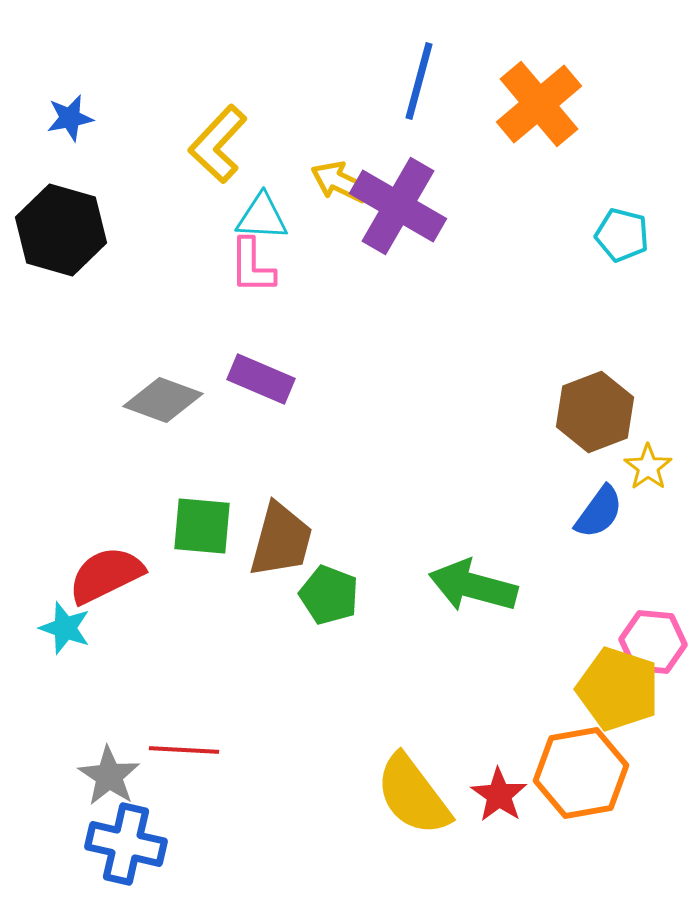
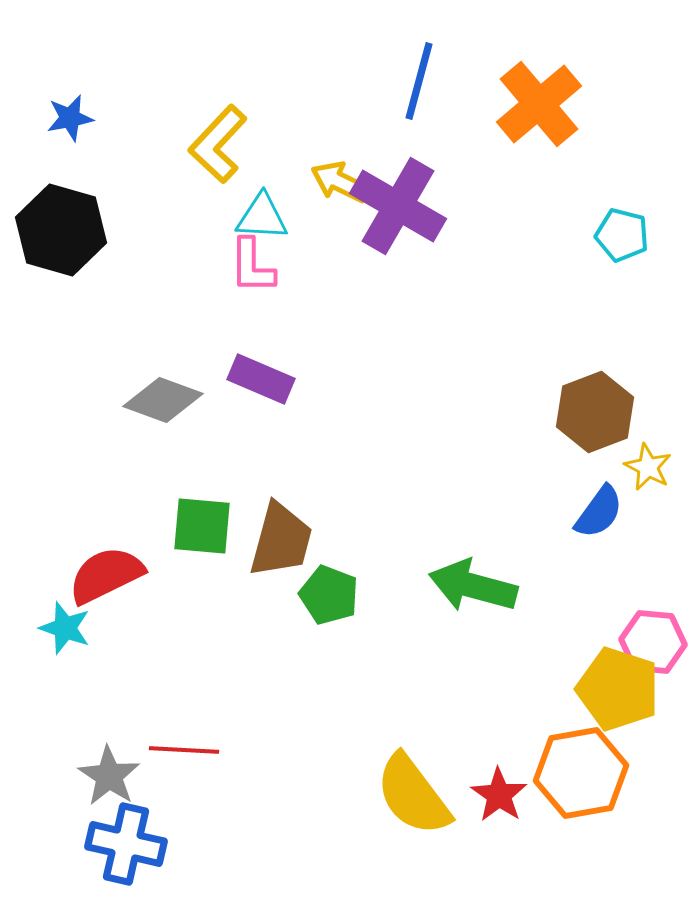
yellow star: rotated 9 degrees counterclockwise
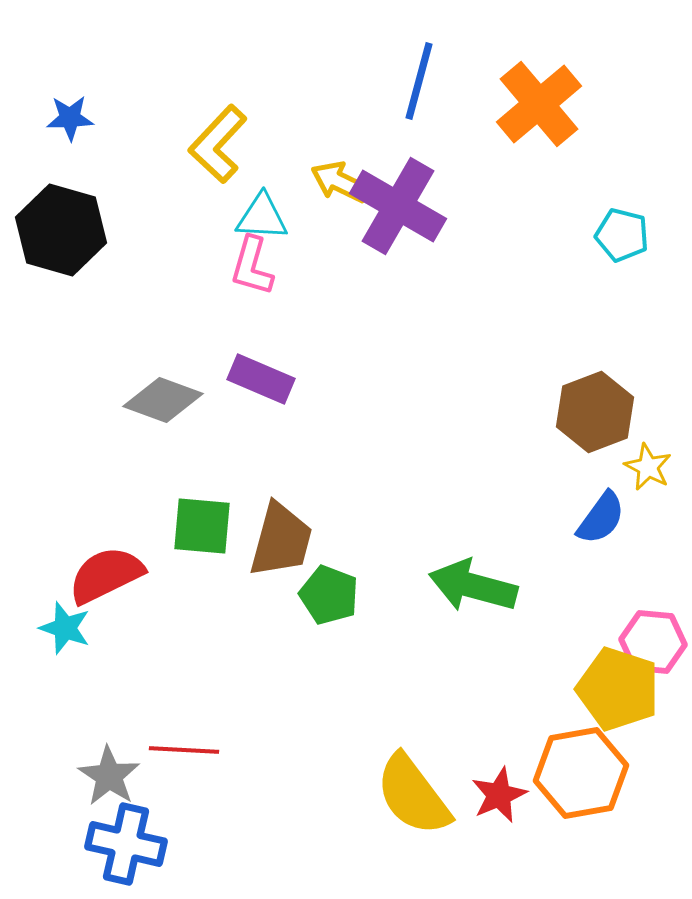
blue star: rotated 9 degrees clockwise
pink L-shape: rotated 16 degrees clockwise
blue semicircle: moved 2 px right, 6 px down
red star: rotated 14 degrees clockwise
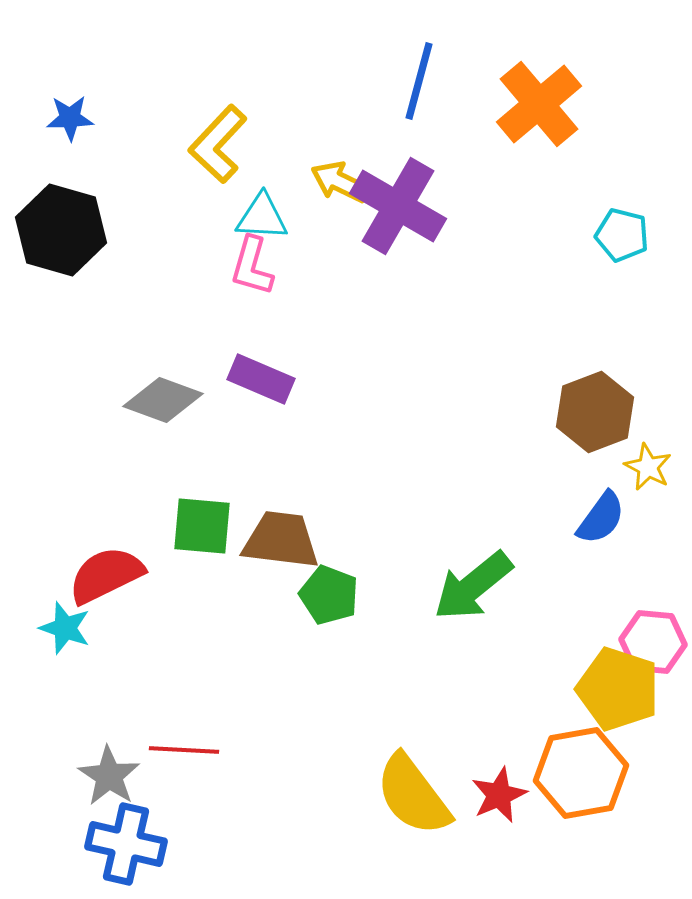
brown trapezoid: rotated 98 degrees counterclockwise
green arrow: rotated 54 degrees counterclockwise
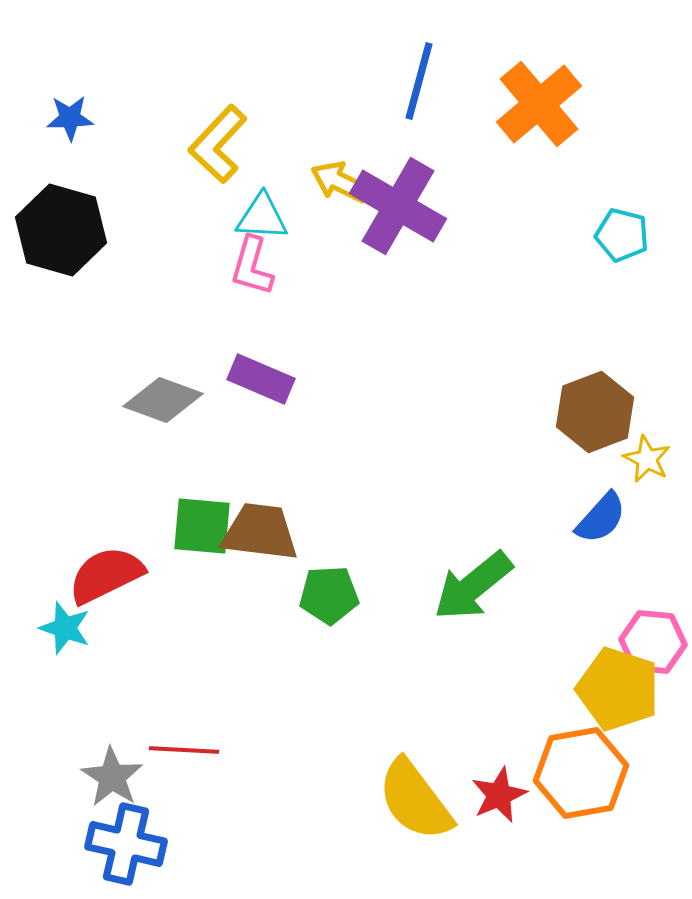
yellow star: moved 1 px left, 8 px up
blue semicircle: rotated 6 degrees clockwise
brown trapezoid: moved 21 px left, 8 px up
green pentagon: rotated 24 degrees counterclockwise
gray star: moved 3 px right, 1 px down
yellow semicircle: moved 2 px right, 5 px down
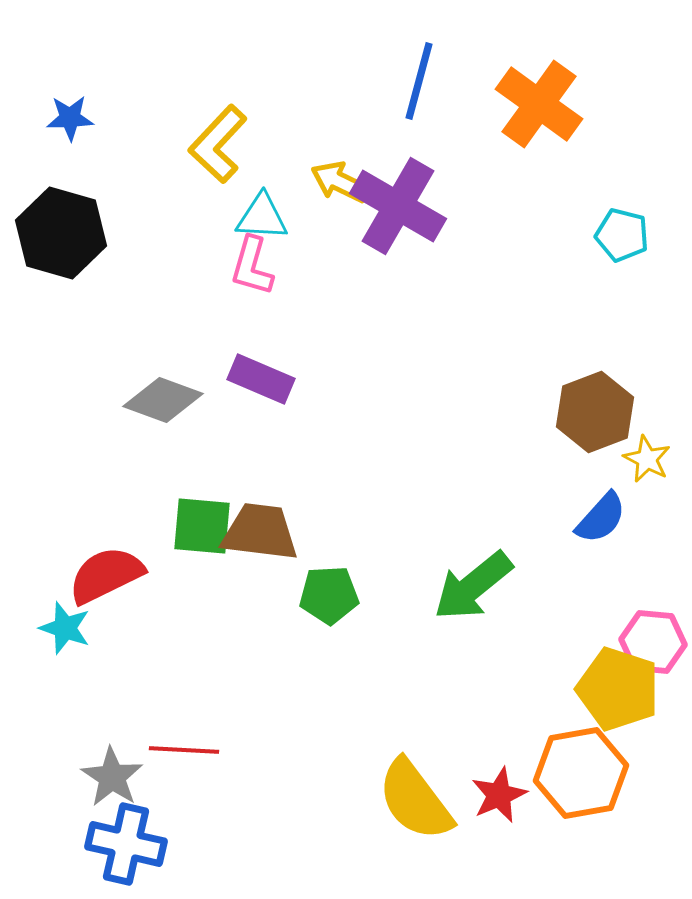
orange cross: rotated 14 degrees counterclockwise
black hexagon: moved 3 px down
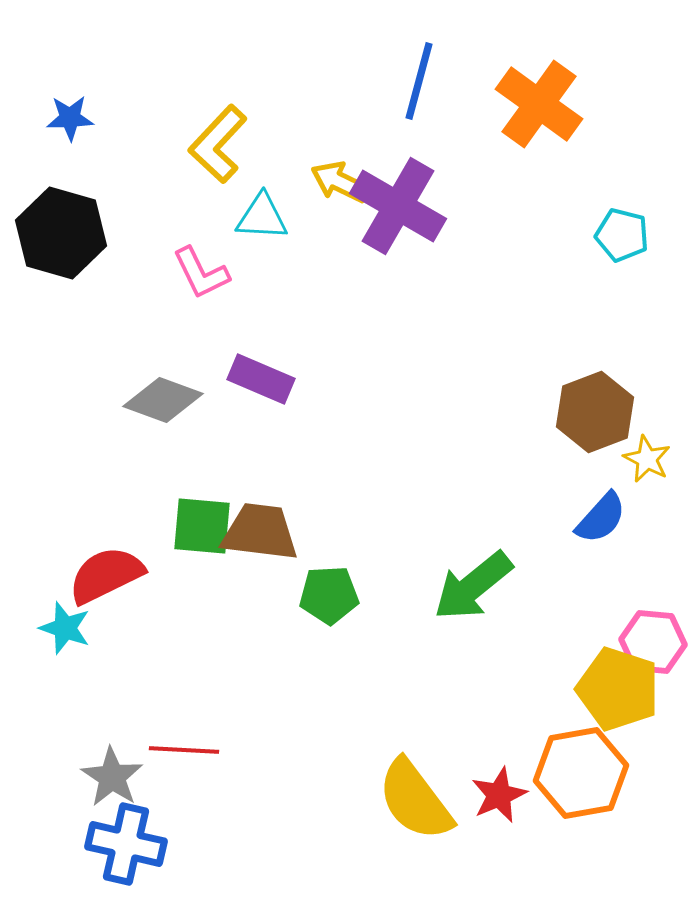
pink L-shape: moved 51 px left, 7 px down; rotated 42 degrees counterclockwise
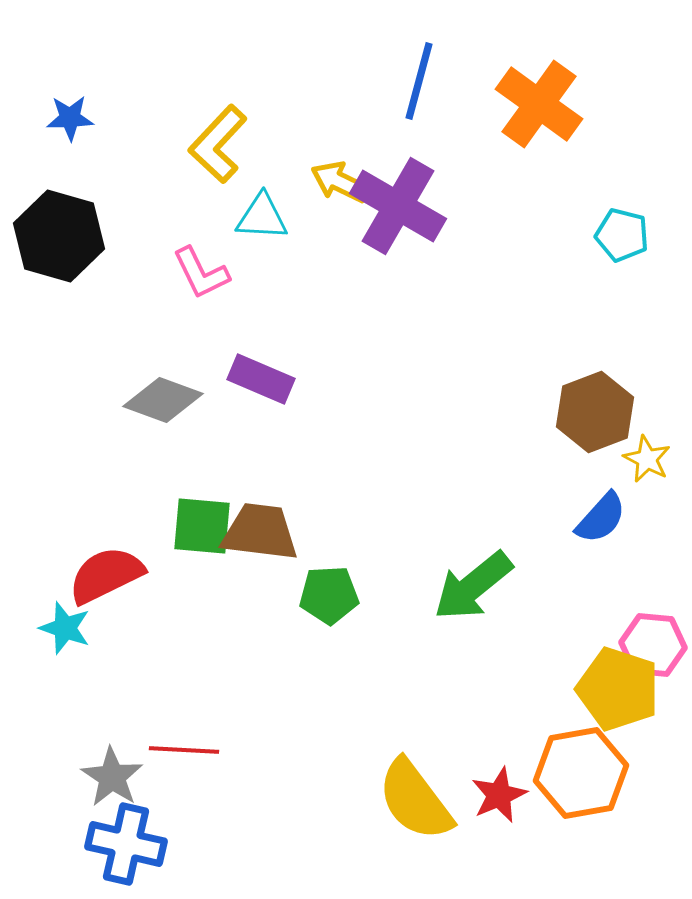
black hexagon: moved 2 px left, 3 px down
pink hexagon: moved 3 px down
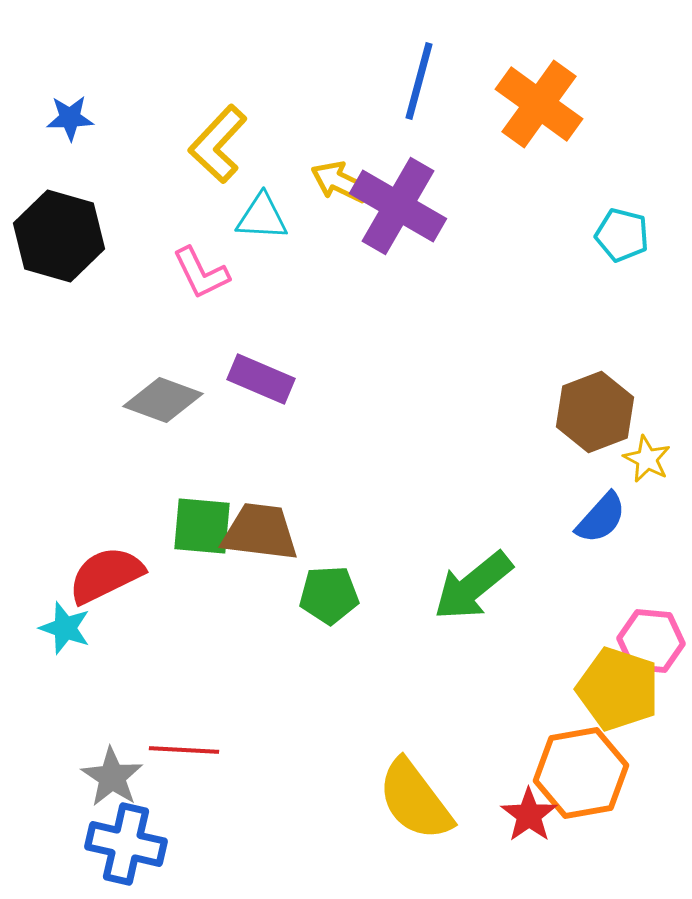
pink hexagon: moved 2 px left, 4 px up
red star: moved 30 px right, 20 px down; rotated 12 degrees counterclockwise
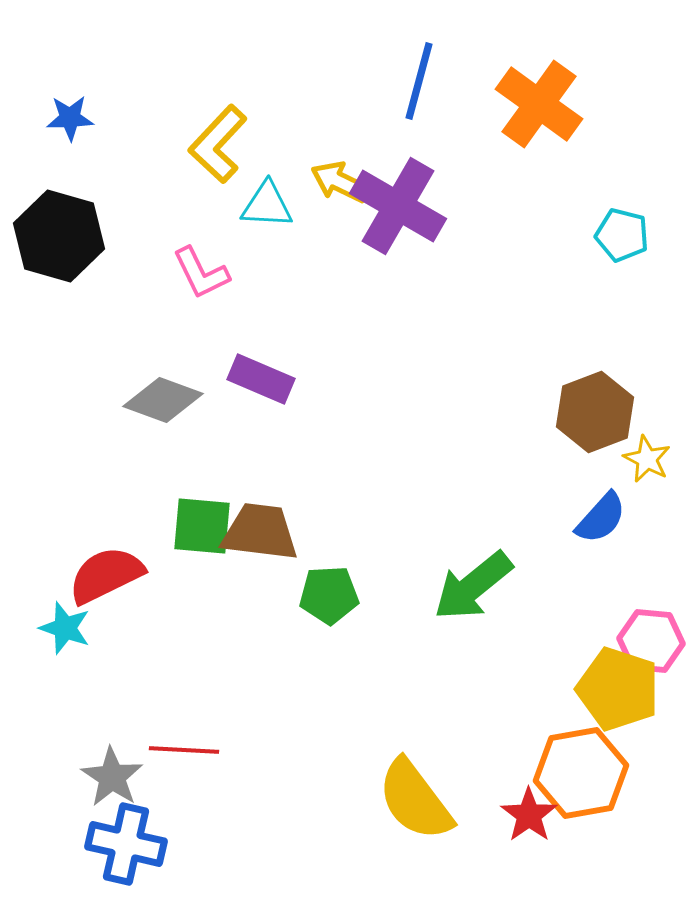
cyan triangle: moved 5 px right, 12 px up
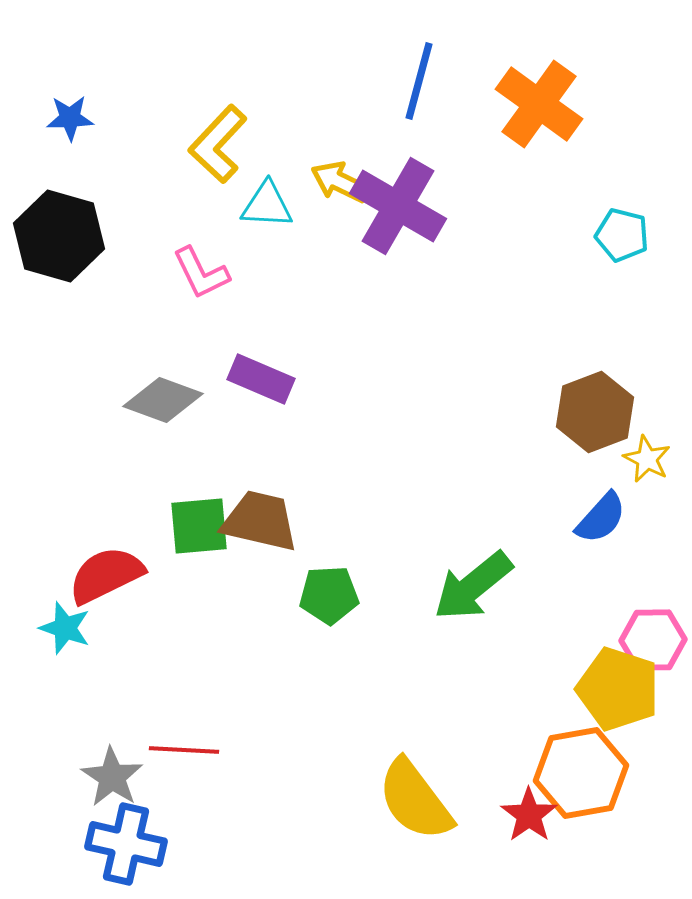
green square: moved 3 px left; rotated 10 degrees counterclockwise
brown trapezoid: moved 11 px up; rotated 6 degrees clockwise
pink hexagon: moved 2 px right, 1 px up; rotated 6 degrees counterclockwise
